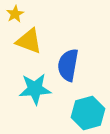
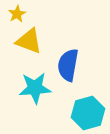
yellow star: moved 2 px right
cyan star: moved 1 px up
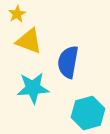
blue semicircle: moved 3 px up
cyan star: moved 2 px left
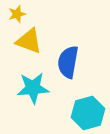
yellow star: rotated 12 degrees clockwise
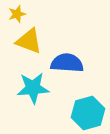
blue semicircle: moved 1 px left, 1 px down; rotated 84 degrees clockwise
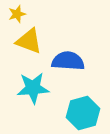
blue semicircle: moved 1 px right, 2 px up
cyan hexagon: moved 5 px left
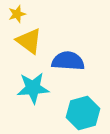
yellow triangle: rotated 16 degrees clockwise
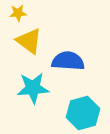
yellow star: moved 1 px right, 1 px up; rotated 12 degrees clockwise
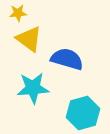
yellow triangle: moved 2 px up
blue semicircle: moved 1 px left, 2 px up; rotated 12 degrees clockwise
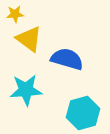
yellow star: moved 3 px left, 1 px down
cyan star: moved 7 px left, 2 px down
